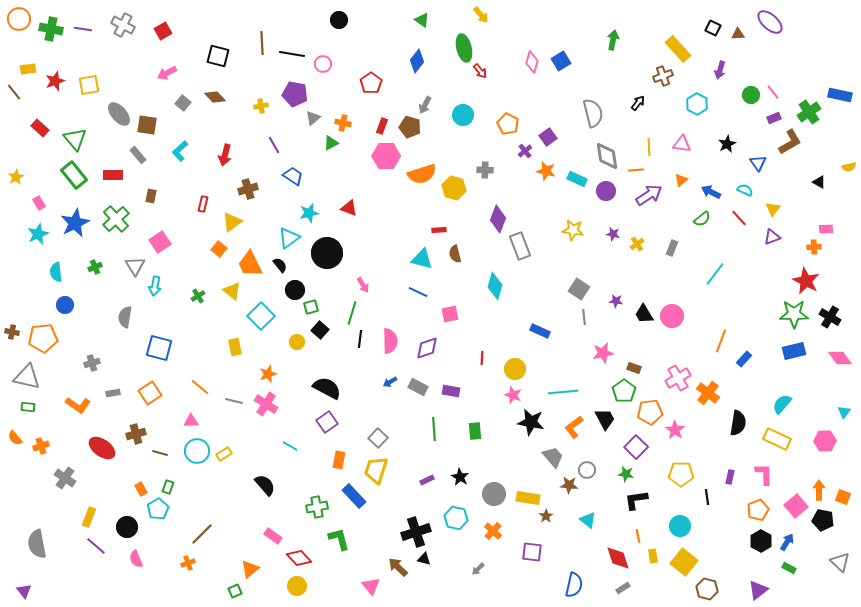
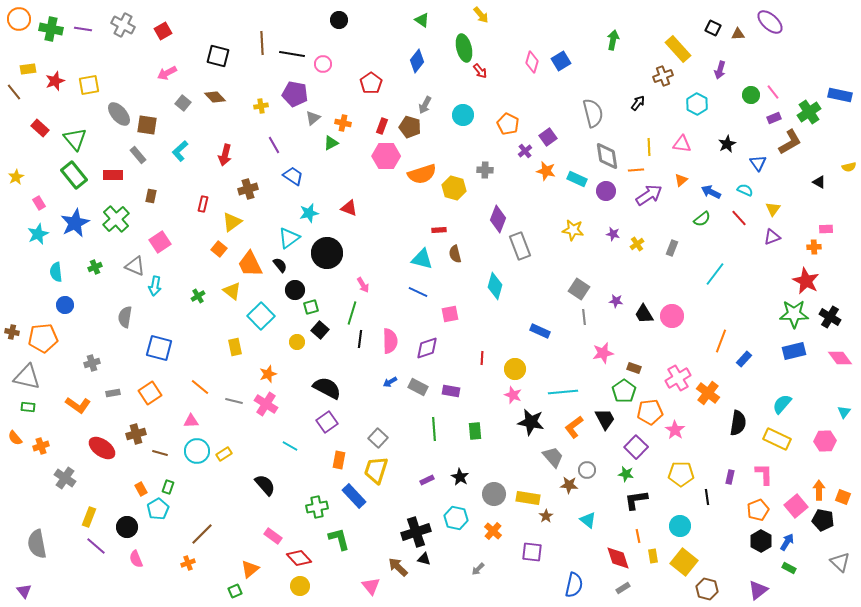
gray triangle at (135, 266): rotated 35 degrees counterclockwise
yellow circle at (297, 586): moved 3 px right
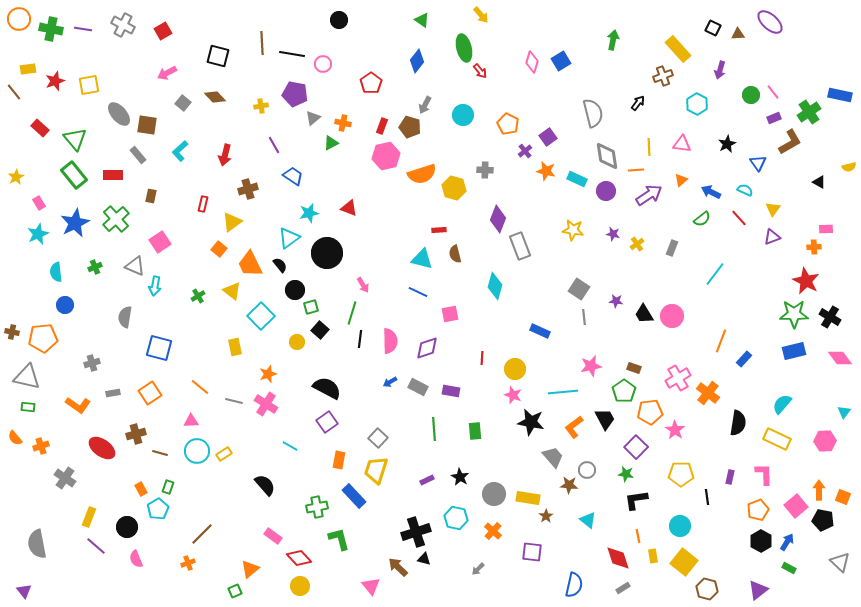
pink hexagon at (386, 156): rotated 12 degrees counterclockwise
pink star at (603, 353): moved 12 px left, 13 px down
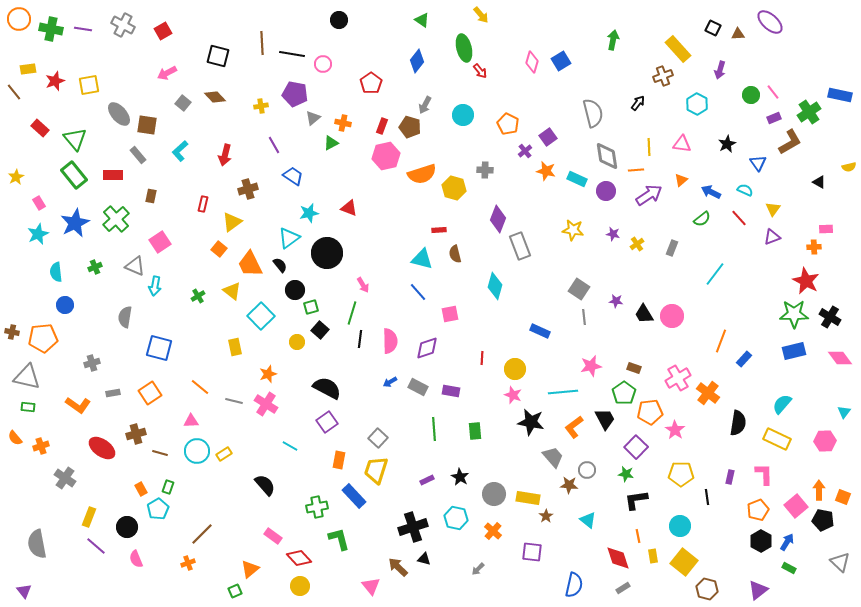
blue line at (418, 292): rotated 24 degrees clockwise
green pentagon at (624, 391): moved 2 px down
black cross at (416, 532): moved 3 px left, 5 px up
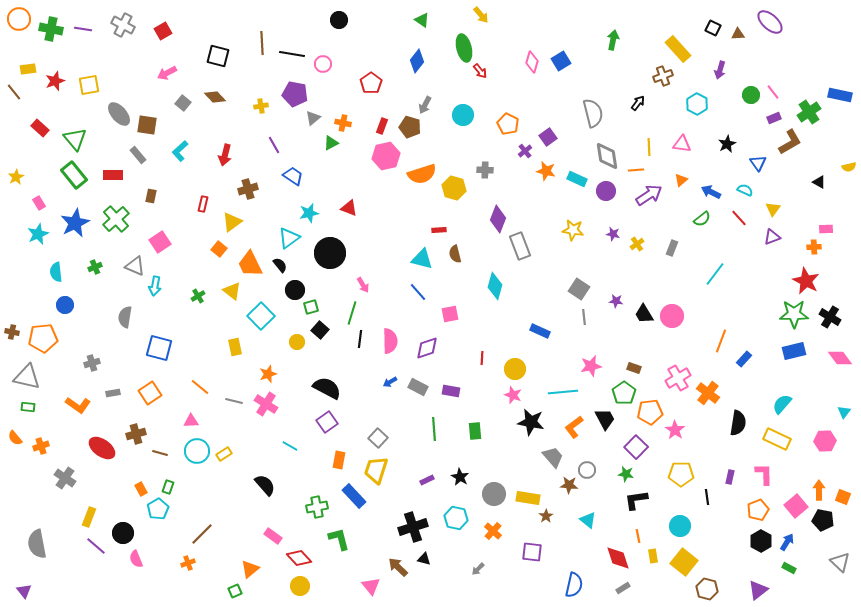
black circle at (327, 253): moved 3 px right
black circle at (127, 527): moved 4 px left, 6 px down
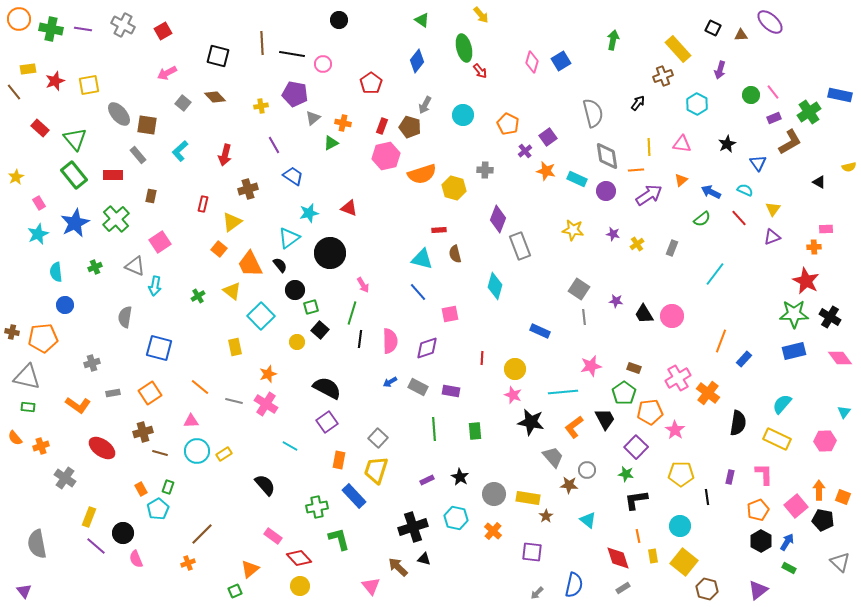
brown triangle at (738, 34): moved 3 px right, 1 px down
brown cross at (136, 434): moved 7 px right, 2 px up
gray arrow at (478, 569): moved 59 px right, 24 px down
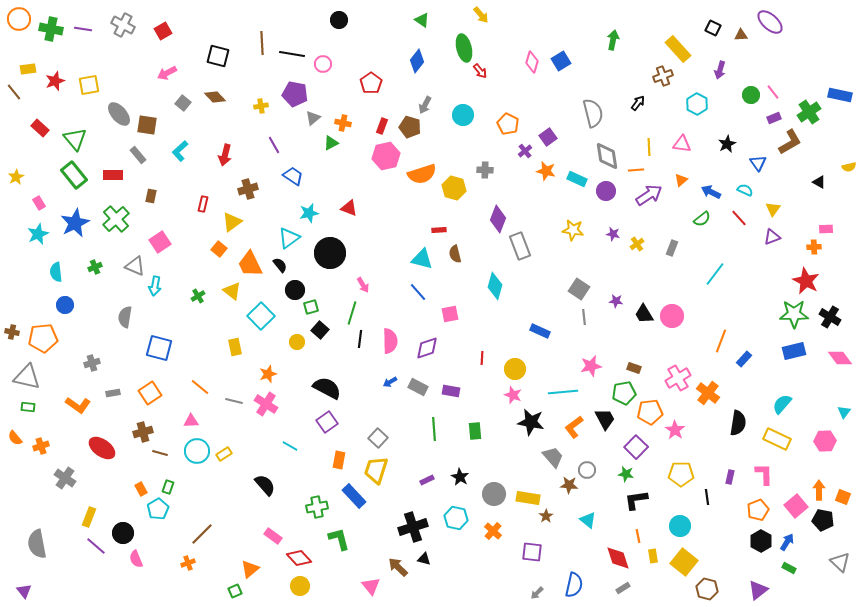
green pentagon at (624, 393): rotated 25 degrees clockwise
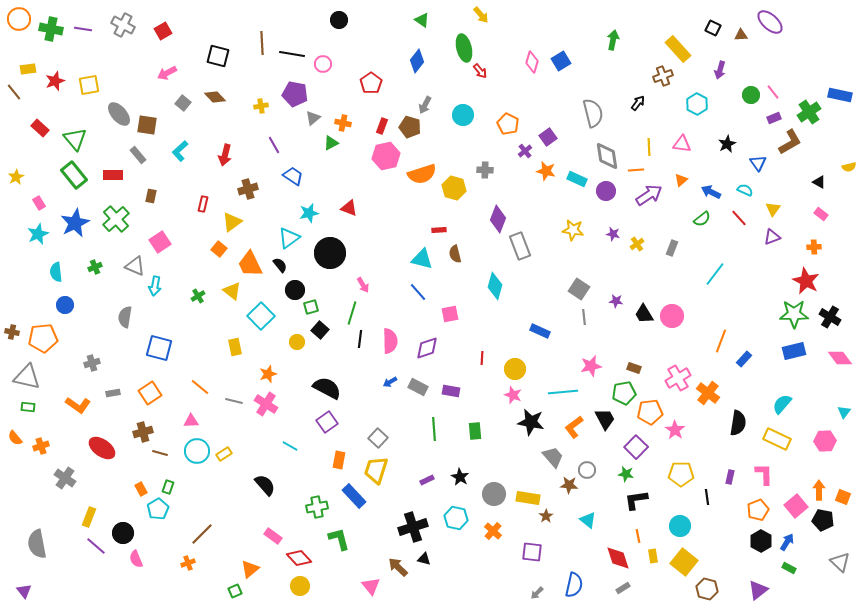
pink rectangle at (826, 229): moved 5 px left, 15 px up; rotated 40 degrees clockwise
